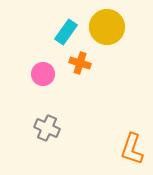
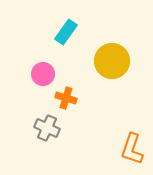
yellow circle: moved 5 px right, 34 px down
orange cross: moved 14 px left, 35 px down
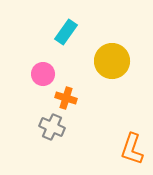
gray cross: moved 5 px right, 1 px up
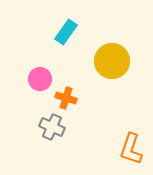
pink circle: moved 3 px left, 5 px down
orange L-shape: moved 1 px left
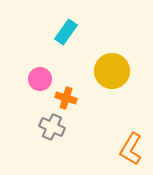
yellow circle: moved 10 px down
orange L-shape: rotated 12 degrees clockwise
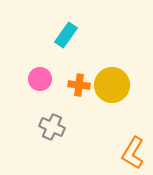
cyan rectangle: moved 3 px down
yellow circle: moved 14 px down
orange cross: moved 13 px right, 13 px up; rotated 10 degrees counterclockwise
orange L-shape: moved 2 px right, 4 px down
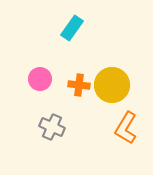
cyan rectangle: moved 6 px right, 7 px up
orange L-shape: moved 7 px left, 25 px up
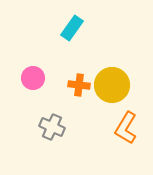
pink circle: moved 7 px left, 1 px up
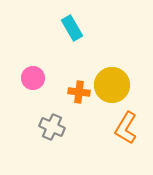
cyan rectangle: rotated 65 degrees counterclockwise
orange cross: moved 7 px down
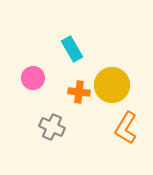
cyan rectangle: moved 21 px down
